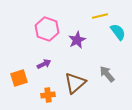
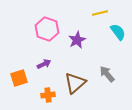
yellow line: moved 3 px up
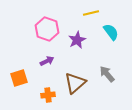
yellow line: moved 9 px left
cyan semicircle: moved 7 px left
purple arrow: moved 3 px right, 3 px up
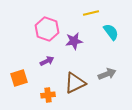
purple star: moved 3 px left, 1 px down; rotated 18 degrees clockwise
gray arrow: rotated 108 degrees clockwise
brown triangle: rotated 15 degrees clockwise
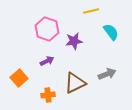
yellow line: moved 2 px up
orange square: rotated 24 degrees counterclockwise
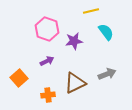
cyan semicircle: moved 5 px left
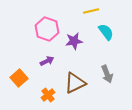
gray arrow: rotated 90 degrees clockwise
orange cross: rotated 32 degrees counterclockwise
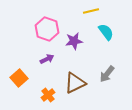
purple arrow: moved 2 px up
gray arrow: rotated 60 degrees clockwise
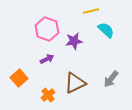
cyan semicircle: moved 2 px up; rotated 12 degrees counterclockwise
gray arrow: moved 4 px right, 5 px down
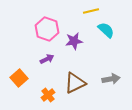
gray arrow: rotated 138 degrees counterclockwise
